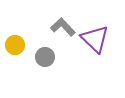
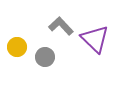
gray L-shape: moved 2 px left, 1 px up
yellow circle: moved 2 px right, 2 px down
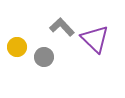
gray L-shape: moved 1 px right, 1 px down
gray circle: moved 1 px left
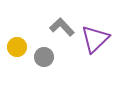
purple triangle: rotated 32 degrees clockwise
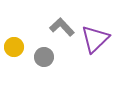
yellow circle: moved 3 px left
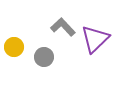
gray L-shape: moved 1 px right
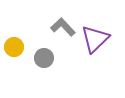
gray circle: moved 1 px down
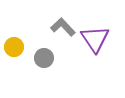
purple triangle: rotated 20 degrees counterclockwise
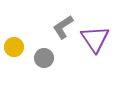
gray L-shape: rotated 80 degrees counterclockwise
